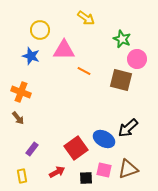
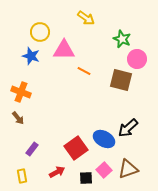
yellow circle: moved 2 px down
pink square: rotated 35 degrees clockwise
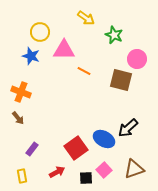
green star: moved 8 px left, 4 px up
brown triangle: moved 6 px right
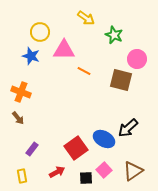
brown triangle: moved 1 px left, 2 px down; rotated 15 degrees counterclockwise
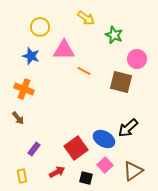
yellow circle: moved 5 px up
brown square: moved 2 px down
orange cross: moved 3 px right, 3 px up
purple rectangle: moved 2 px right
pink square: moved 1 px right, 5 px up
black square: rotated 16 degrees clockwise
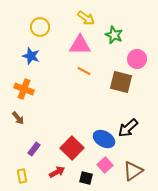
pink triangle: moved 16 px right, 5 px up
red square: moved 4 px left; rotated 10 degrees counterclockwise
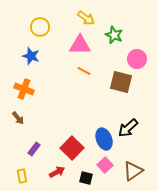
blue ellipse: rotated 40 degrees clockwise
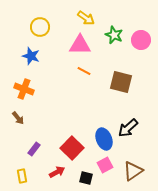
pink circle: moved 4 px right, 19 px up
pink square: rotated 14 degrees clockwise
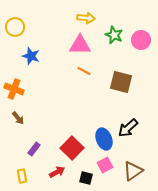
yellow arrow: rotated 30 degrees counterclockwise
yellow circle: moved 25 px left
orange cross: moved 10 px left
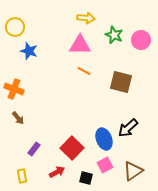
blue star: moved 2 px left, 5 px up
